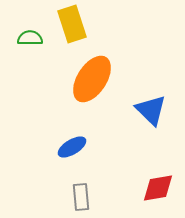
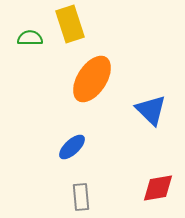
yellow rectangle: moved 2 px left
blue ellipse: rotated 12 degrees counterclockwise
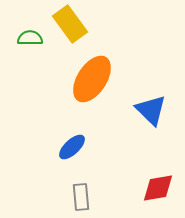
yellow rectangle: rotated 18 degrees counterclockwise
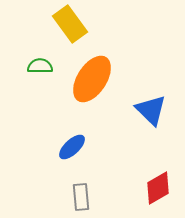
green semicircle: moved 10 px right, 28 px down
red diamond: rotated 20 degrees counterclockwise
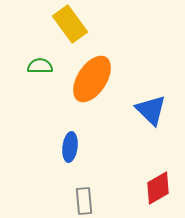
blue ellipse: moved 2 px left; rotated 40 degrees counterclockwise
gray rectangle: moved 3 px right, 4 px down
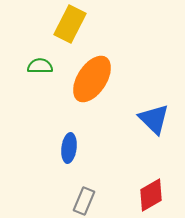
yellow rectangle: rotated 63 degrees clockwise
blue triangle: moved 3 px right, 9 px down
blue ellipse: moved 1 px left, 1 px down
red diamond: moved 7 px left, 7 px down
gray rectangle: rotated 28 degrees clockwise
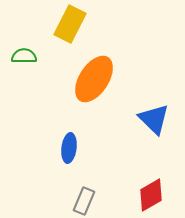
green semicircle: moved 16 px left, 10 px up
orange ellipse: moved 2 px right
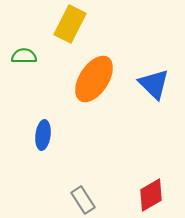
blue triangle: moved 35 px up
blue ellipse: moved 26 px left, 13 px up
gray rectangle: moved 1 px left, 1 px up; rotated 56 degrees counterclockwise
